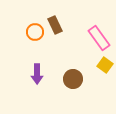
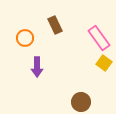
orange circle: moved 10 px left, 6 px down
yellow square: moved 1 px left, 2 px up
purple arrow: moved 7 px up
brown circle: moved 8 px right, 23 px down
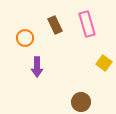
pink rectangle: moved 12 px left, 14 px up; rotated 20 degrees clockwise
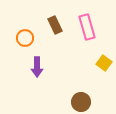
pink rectangle: moved 3 px down
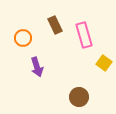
pink rectangle: moved 3 px left, 8 px down
orange circle: moved 2 px left
purple arrow: rotated 18 degrees counterclockwise
brown circle: moved 2 px left, 5 px up
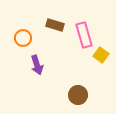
brown rectangle: rotated 48 degrees counterclockwise
yellow square: moved 3 px left, 8 px up
purple arrow: moved 2 px up
brown circle: moved 1 px left, 2 px up
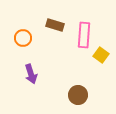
pink rectangle: rotated 20 degrees clockwise
purple arrow: moved 6 px left, 9 px down
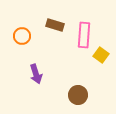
orange circle: moved 1 px left, 2 px up
purple arrow: moved 5 px right
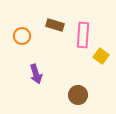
pink rectangle: moved 1 px left
yellow square: moved 1 px down
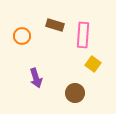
yellow square: moved 8 px left, 8 px down
purple arrow: moved 4 px down
brown circle: moved 3 px left, 2 px up
